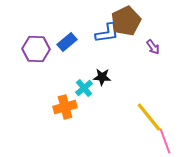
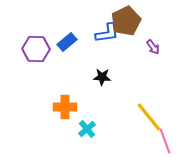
cyan cross: moved 3 px right, 41 px down
orange cross: rotated 15 degrees clockwise
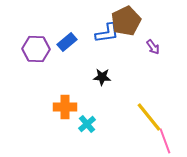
cyan cross: moved 5 px up
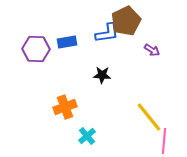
blue rectangle: rotated 30 degrees clockwise
purple arrow: moved 1 px left, 3 px down; rotated 21 degrees counterclockwise
black star: moved 2 px up
orange cross: rotated 20 degrees counterclockwise
cyan cross: moved 12 px down
pink line: moved 1 px left; rotated 25 degrees clockwise
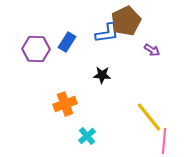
blue rectangle: rotated 48 degrees counterclockwise
orange cross: moved 3 px up
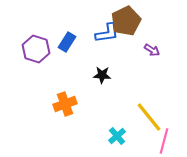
purple hexagon: rotated 16 degrees clockwise
cyan cross: moved 30 px right
pink line: rotated 10 degrees clockwise
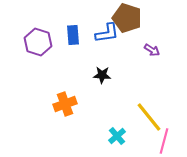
brown pentagon: moved 1 px right, 3 px up; rotated 28 degrees counterclockwise
blue rectangle: moved 6 px right, 7 px up; rotated 36 degrees counterclockwise
purple hexagon: moved 2 px right, 7 px up
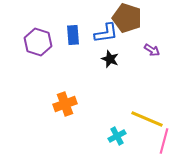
blue L-shape: moved 1 px left
black star: moved 8 px right, 16 px up; rotated 18 degrees clockwise
yellow line: moved 2 px left, 2 px down; rotated 28 degrees counterclockwise
cyan cross: rotated 12 degrees clockwise
